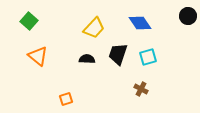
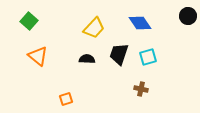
black trapezoid: moved 1 px right
brown cross: rotated 16 degrees counterclockwise
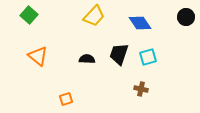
black circle: moved 2 px left, 1 px down
green square: moved 6 px up
yellow trapezoid: moved 12 px up
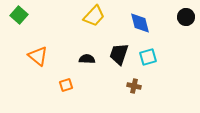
green square: moved 10 px left
blue diamond: rotated 20 degrees clockwise
brown cross: moved 7 px left, 3 px up
orange square: moved 14 px up
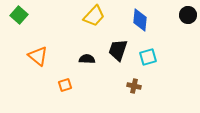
black circle: moved 2 px right, 2 px up
blue diamond: moved 3 px up; rotated 20 degrees clockwise
black trapezoid: moved 1 px left, 4 px up
orange square: moved 1 px left
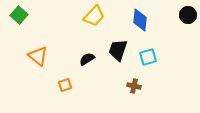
black semicircle: rotated 35 degrees counterclockwise
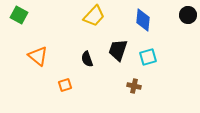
green square: rotated 12 degrees counterclockwise
blue diamond: moved 3 px right
black semicircle: rotated 77 degrees counterclockwise
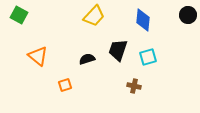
black semicircle: rotated 91 degrees clockwise
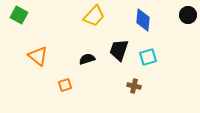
black trapezoid: moved 1 px right
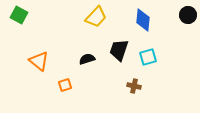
yellow trapezoid: moved 2 px right, 1 px down
orange triangle: moved 1 px right, 5 px down
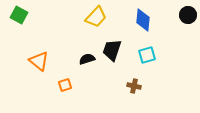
black trapezoid: moved 7 px left
cyan square: moved 1 px left, 2 px up
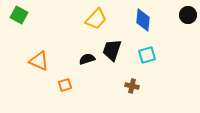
yellow trapezoid: moved 2 px down
orange triangle: rotated 15 degrees counterclockwise
brown cross: moved 2 px left
